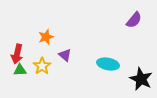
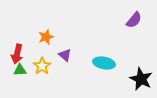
cyan ellipse: moved 4 px left, 1 px up
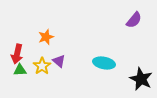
purple triangle: moved 6 px left, 6 px down
